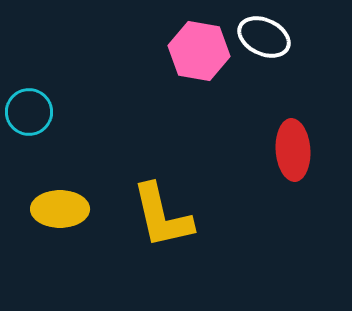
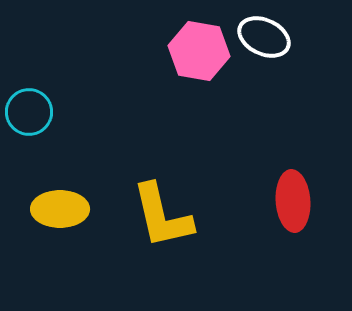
red ellipse: moved 51 px down
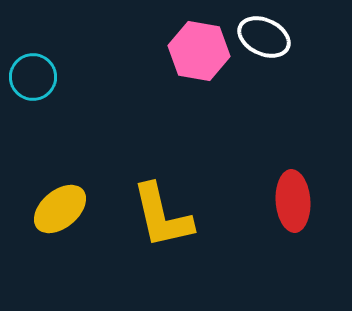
cyan circle: moved 4 px right, 35 px up
yellow ellipse: rotated 40 degrees counterclockwise
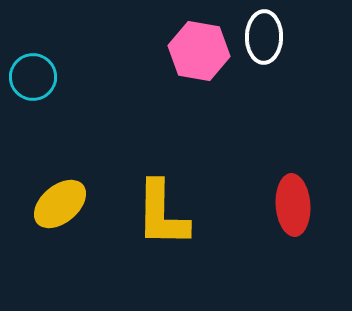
white ellipse: rotated 66 degrees clockwise
red ellipse: moved 4 px down
yellow ellipse: moved 5 px up
yellow L-shape: moved 2 px up; rotated 14 degrees clockwise
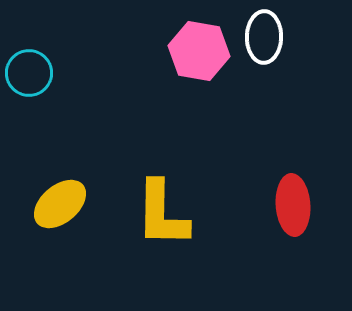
cyan circle: moved 4 px left, 4 px up
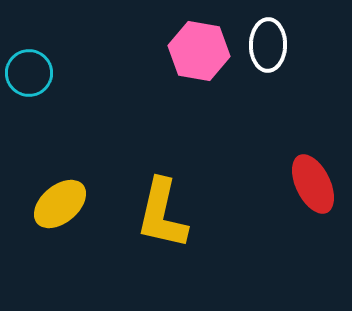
white ellipse: moved 4 px right, 8 px down
red ellipse: moved 20 px right, 21 px up; rotated 22 degrees counterclockwise
yellow L-shape: rotated 12 degrees clockwise
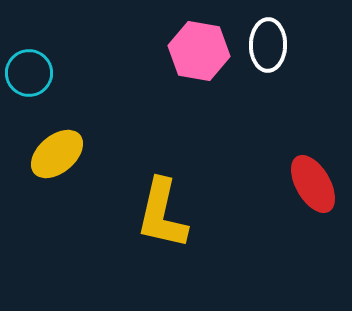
red ellipse: rotated 4 degrees counterclockwise
yellow ellipse: moved 3 px left, 50 px up
